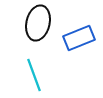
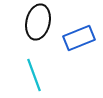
black ellipse: moved 1 px up
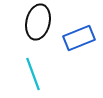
cyan line: moved 1 px left, 1 px up
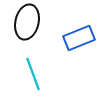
black ellipse: moved 11 px left
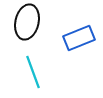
cyan line: moved 2 px up
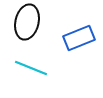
cyan line: moved 2 px left, 4 px up; rotated 48 degrees counterclockwise
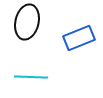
cyan line: moved 9 px down; rotated 20 degrees counterclockwise
